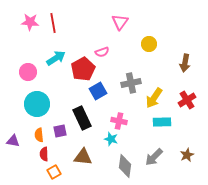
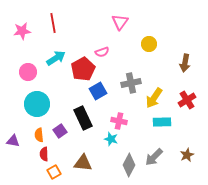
pink star: moved 8 px left, 9 px down; rotated 12 degrees counterclockwise
black rectangle: moved 1 px right
purple square: rotated 24 degrees counterclockwise
brown triangle: moved 6 px down
gray diamond: moved 4 px right, 1 px up; rotated 20 degrees clockwise
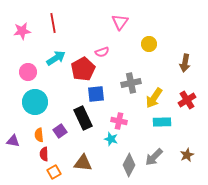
blue square: moved 2 px left, 3 px down; rotated 24 degrees clockwise
cyan circle: moved 2 px left, 2 px up
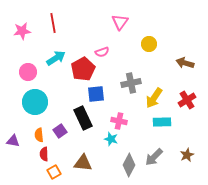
brown arrow: rotated 96 degrees clockwise
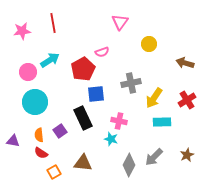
cyan arrow: moved 6 px left, 2 px down
red semicircle: moved 3 px left, 1 px up; rotated 56 degrees counterclockwise
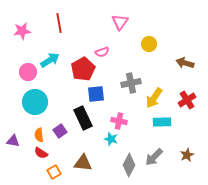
red line: moved 6 px right
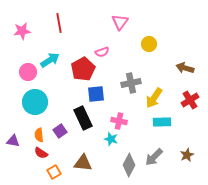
brown arrow: moved 5 px down
red cross: moved 3 px right
